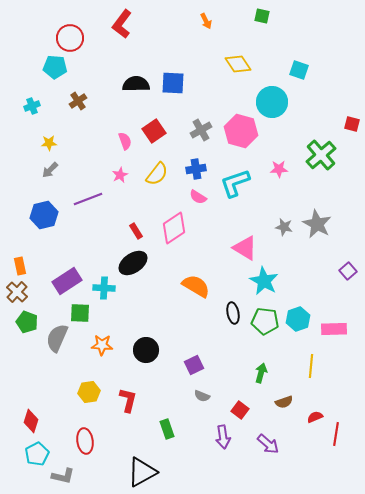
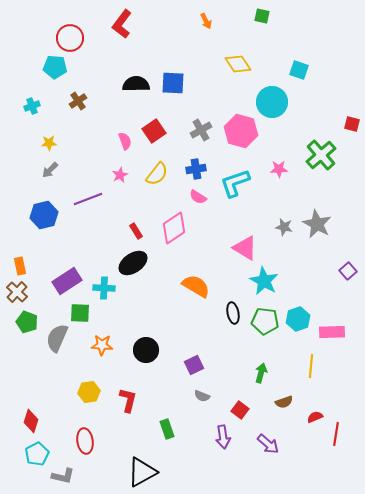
pink rectangle at (334, 329): moved 2 px left, 3 px down
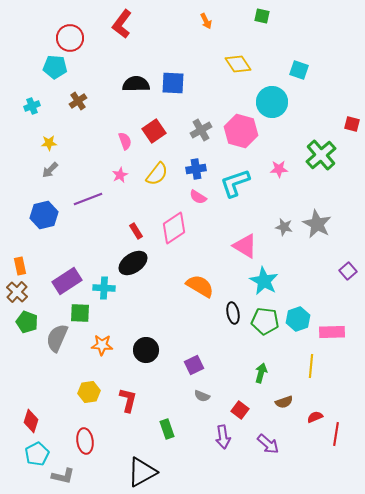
pink triangle at (245, 248): moved 2 px up
orange semicircle at (196, 286): moved 4 px right
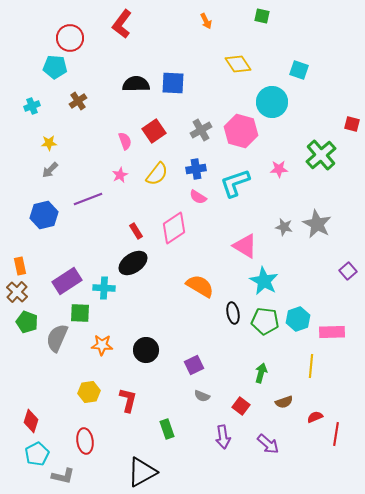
red square at (240, 410): moved 1 px right, 4 px up
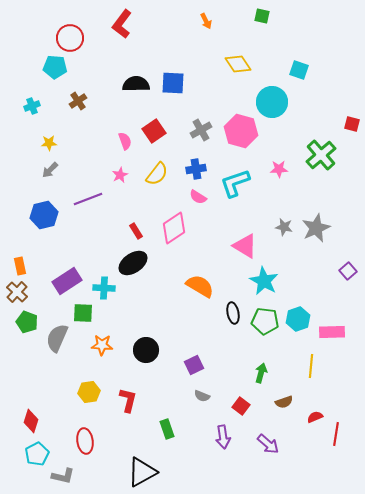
gray star at (317, 224): moved 1 px left, 4 px down; rotated 20 degrees clockwise
green square at (80, 313): moved 3 px right
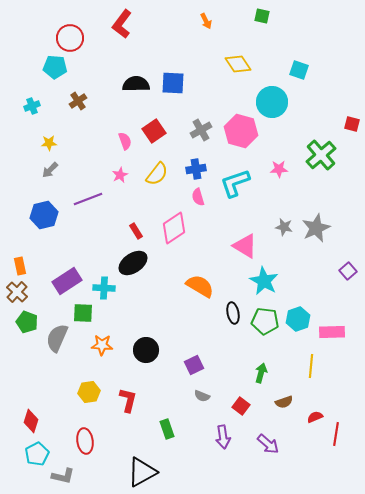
pink semicircle at (198, 197): rotated 42 degrees clockwise
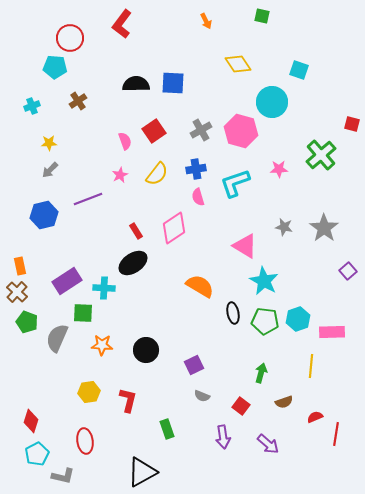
gray star at (316, 228): moved 8 px right; rotated 12 degrees counterclockwise
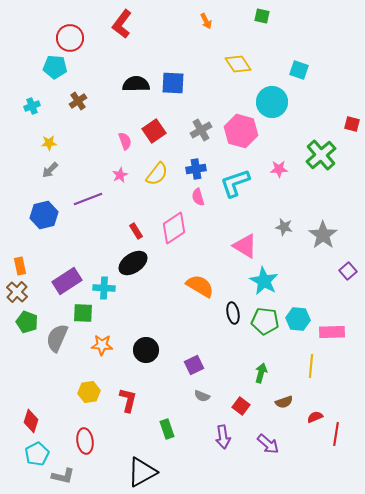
gray star at (324, 228): moved 1 px left, 7 px down
cyan hexagon at (298, 319): rotated 25 degrees clockwise
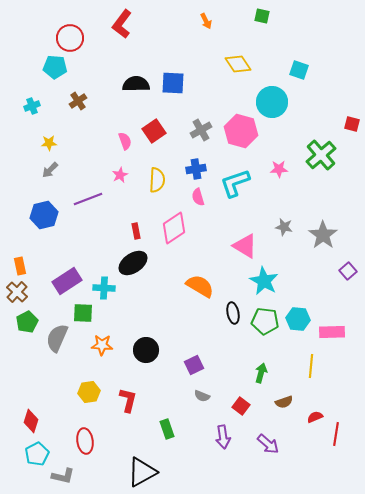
yellow semicircle at (157, 174): moved 6 px down; rotated 35 degrees counterclockwise
red rectangle at (136, 231): rotated 21 degrees clockwise
green pentagon at (27, 322): rotated 25 degrees clockwise
